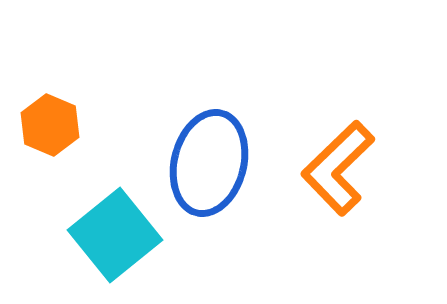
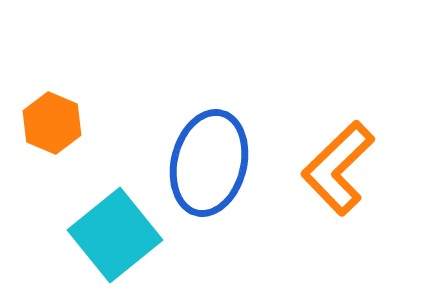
orange hexagon: moved 2 px right, 2 px up
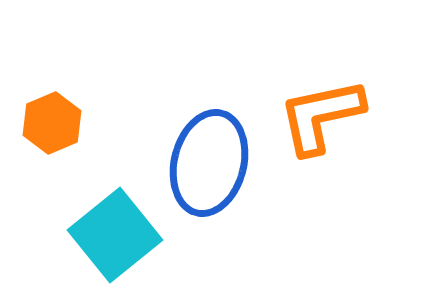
orange hexagon: rotated 14 degrees clockwise
orange L-shape: moved 17 px left, 52 px up; rotated 32 degrees clockwise
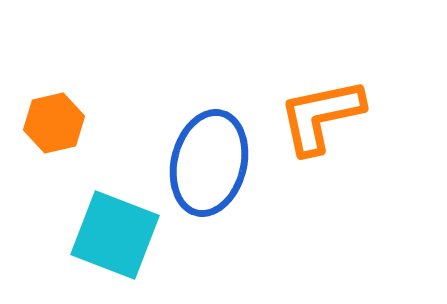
orange hexagon: moved 2 px right; rotated 10 degrees clockwise
cyan square: rotated 30 degrees counterclockwise
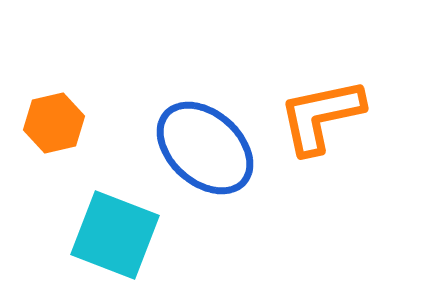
blue ellipse: moved 4 px left, 15 px up; rotated 62 degrees counterclockwise
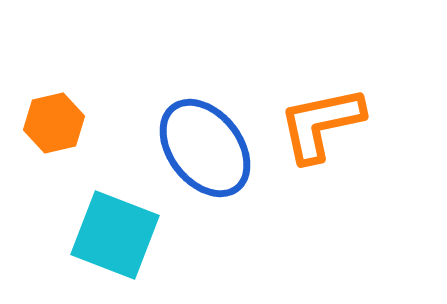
orange L-shape: moved 8 px down
blue ellipse: rotated 10 degrees clockwise
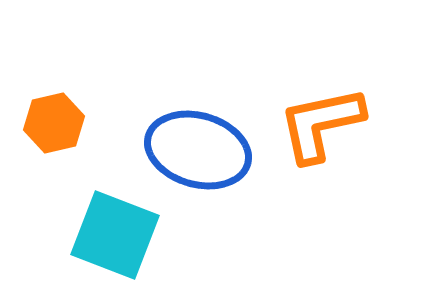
blue ellipse: moved 7 px left, 2 px down; rotated 36 degrees counterclockwise
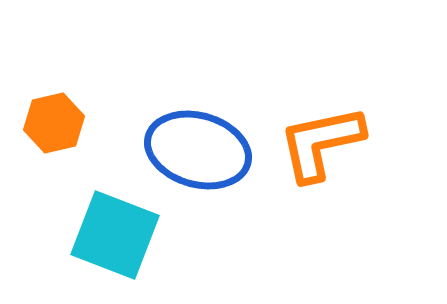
orange L-shape: moved 19 px down
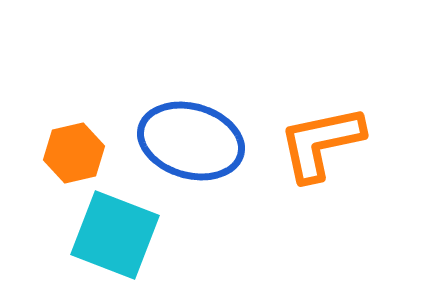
orange hexagon: moved 20 px right, 30 px down
blue ellipse: moved 7 px left, 9 px up
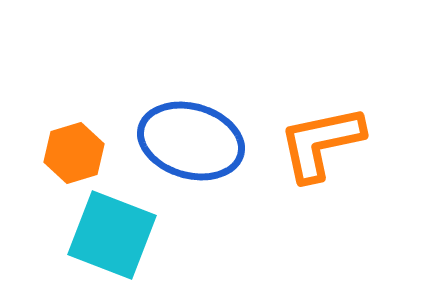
orange hexagon: rotated 4 degrees counterclockwise
cyan square: moved 3 px left
